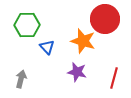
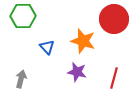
red circle: moved 9 px right
green hexagon: moved 4 px left, 9 px up
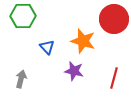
purple star: moved 3 px left, 1 px up
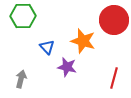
red circle: moved 1 px down
purple star: moved 7 px left, 4 px up
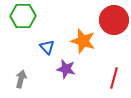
purple star: moved 1 px left, 2 px down
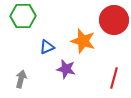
blue triangle: rotated 49 degrees clockwise
